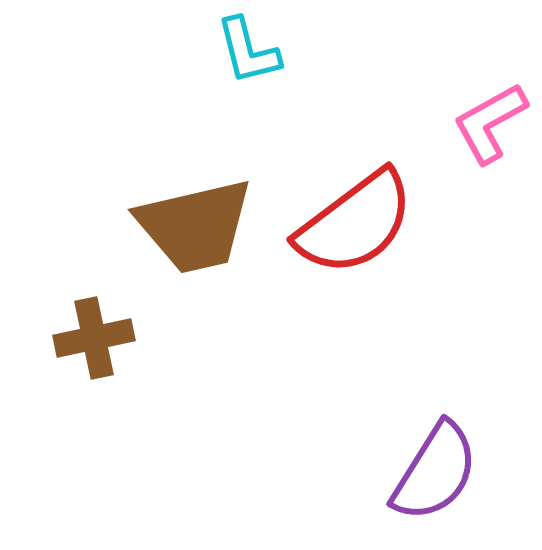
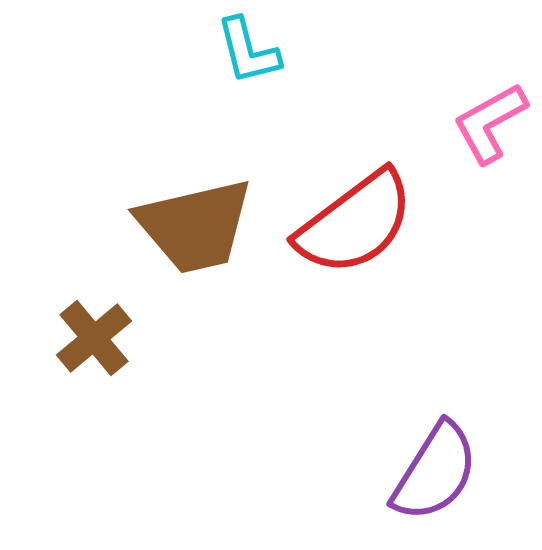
brown cross: rotated 28 degrees counterclockwise
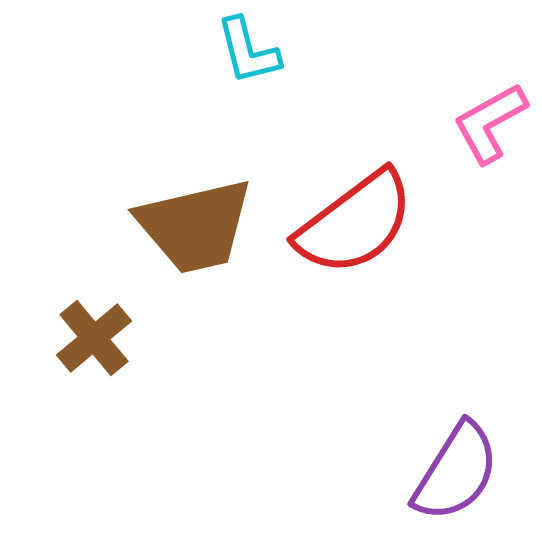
purple semicircle: moved 21 px right
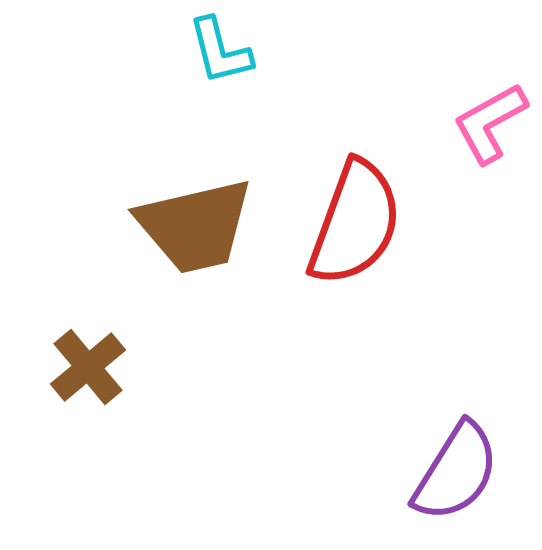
cyan L-shape: moved 28 px left
red semicircle: rotated 33 degrees counterclockwise
brown cross: moved 6 px left, 29 px down
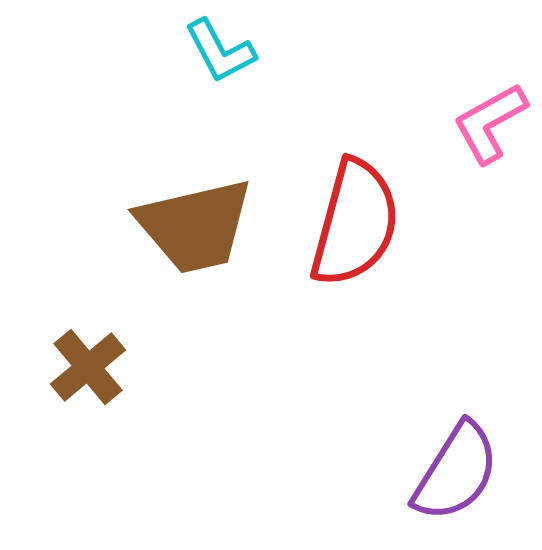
cyan L-shape: rotated 14 degrees counterclockwise
red semicircle: rotated 5 degrees counterclockwise
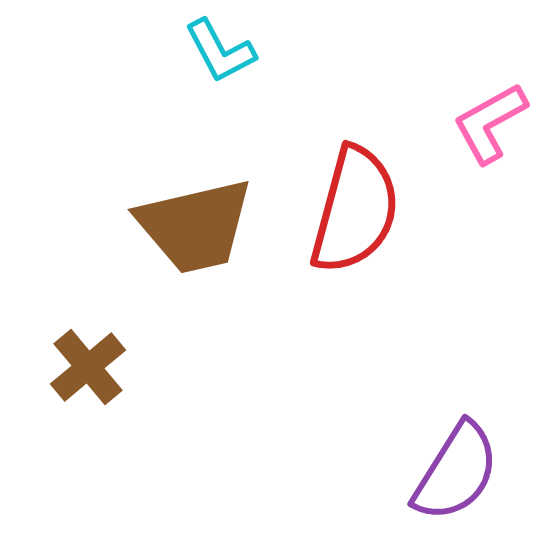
red semicircle: moved 13 px up
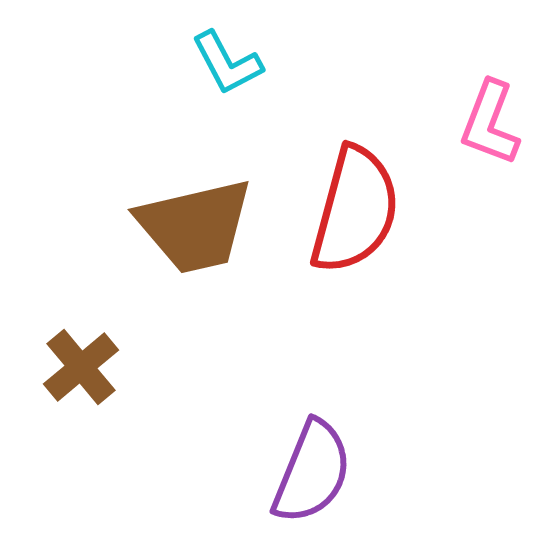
cyan L-shape: moved 7 px right, 12 px down
pink L-shape: rotated 40 degrees counterclockwise
brown cross: moved 7 px left
purple semicircle: moved 144 px left; rotated 10 degrees counterclockwise
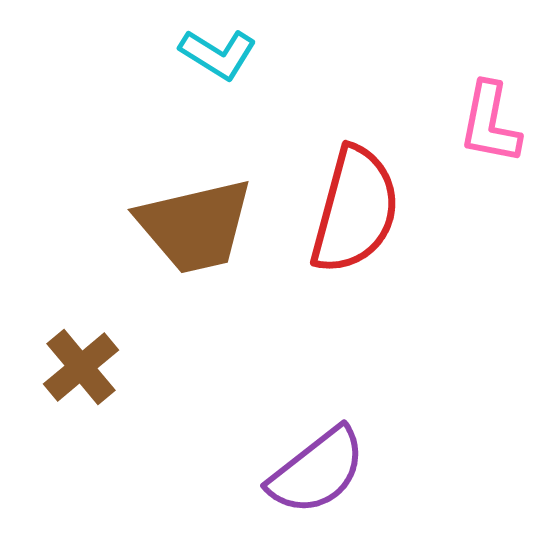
cyan L-shape: moved 9 px left, 9 px up; rotated 30 degrees counterclockwise
pink L-shape: rotated 10 degrees counterclockwise
purple semicircle: moved 5 px right, 1 px up; rotated 30 degrees clockwise
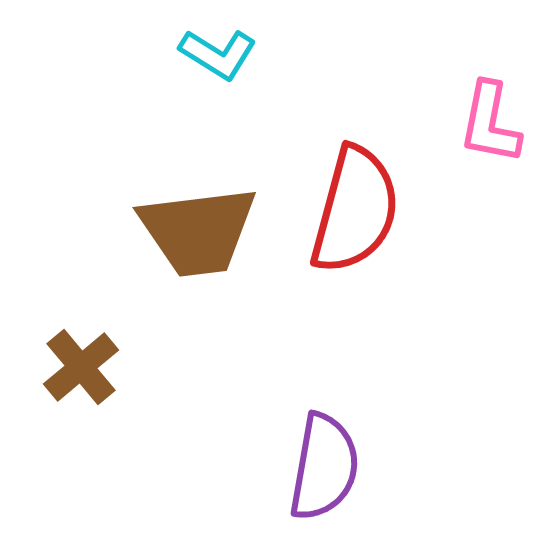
brown trapezoid: moved 3 px right, 5 px down; rotated 6 degrees clockwise
purple semicircle: moved 7 px right, 4 px up; rotated 42 degrees counterclockwise
